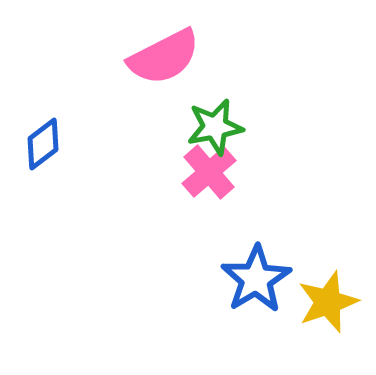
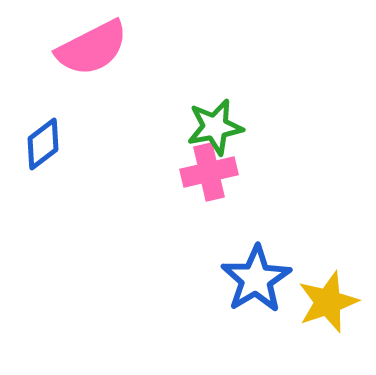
pink semicircle: moved 72 px left, 9 px up
pink cross: rotated 28 degrees clockwise
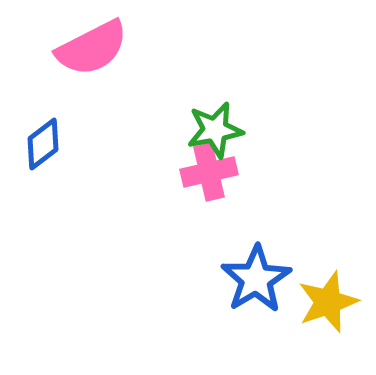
green star: moved 3 px down
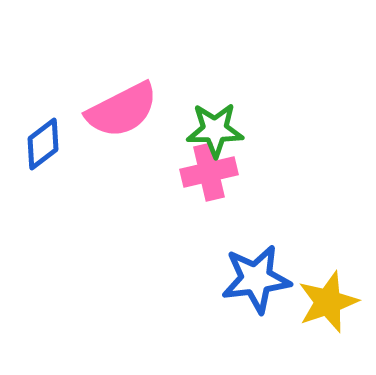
pink semicircle: moved 30 px right, 62 px down
green star: rotated 10 degrees clockwise
blue star: rotated 24 degrees clockwise
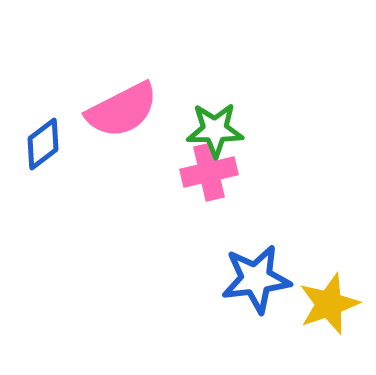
yellow star: moved 1 px right, 2 px down
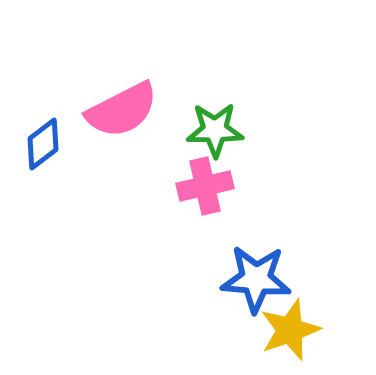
pink cross: moved 4 px left, 14 px down
blue star: rotated 12 degrees clockwise
yellow star: moved 39 px left, 26 px down
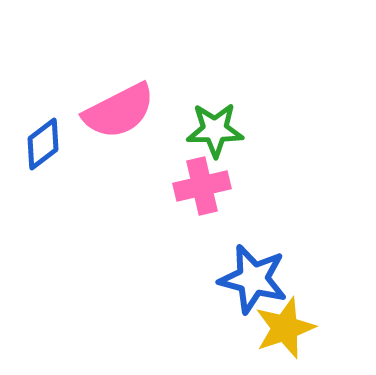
pink semicircle: moved 3 px left, 1 px down
pink cross: moved 3 px left
blue star: moved 3 px left; rotated 10 degrees clockwise
yellow star: moved 5 px left, 2 px up
